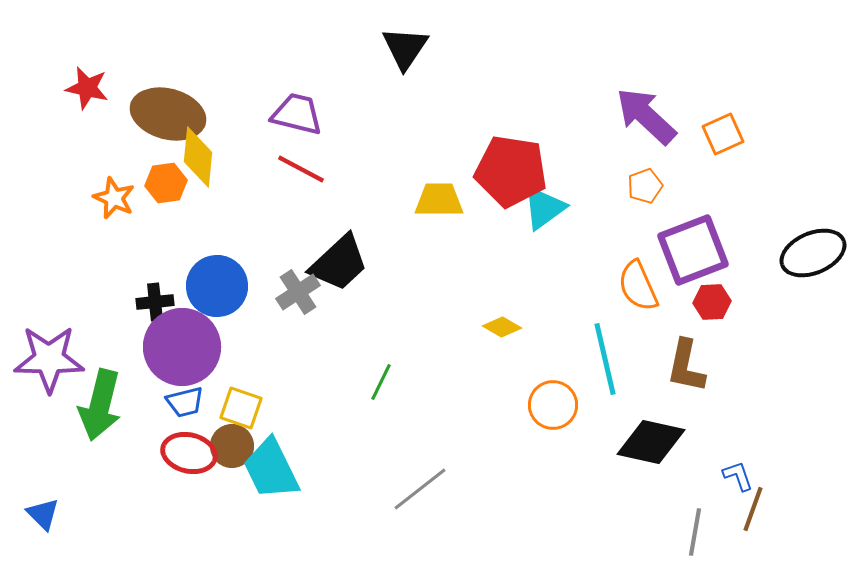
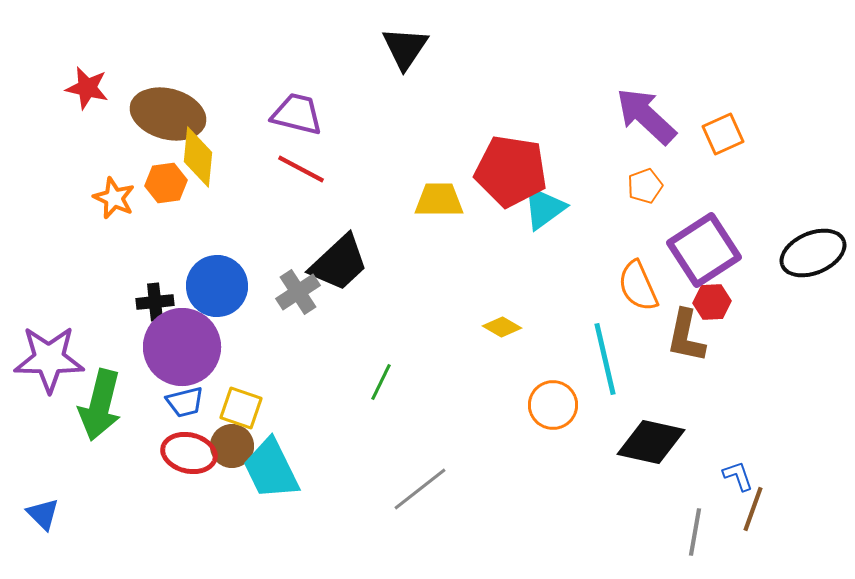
purple square at (693, 250): moved 11 px right; rotated 12 degrees counterclockwise
brown L-shape at (686, 366): moved 30 px up
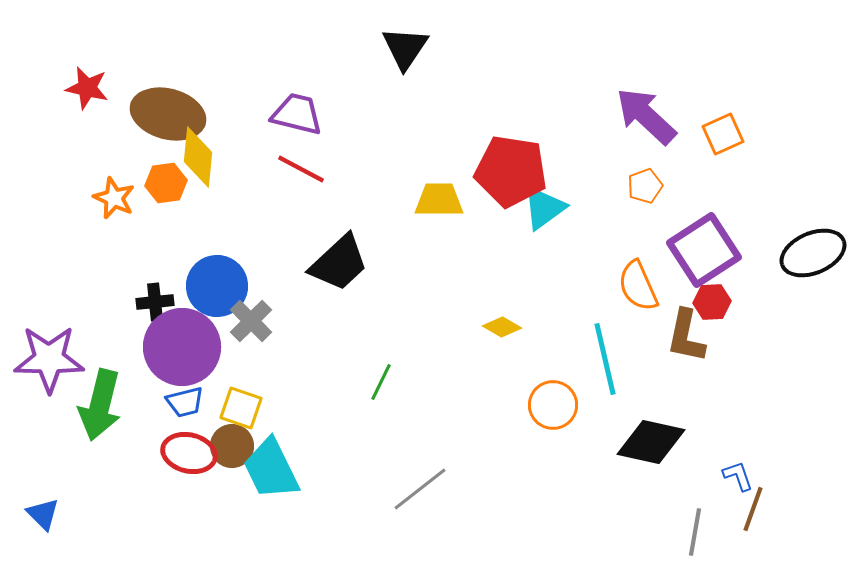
gray cross at (298, 292): moved 47 px left, 29 px down; rotated 12 degrees counterclockwise
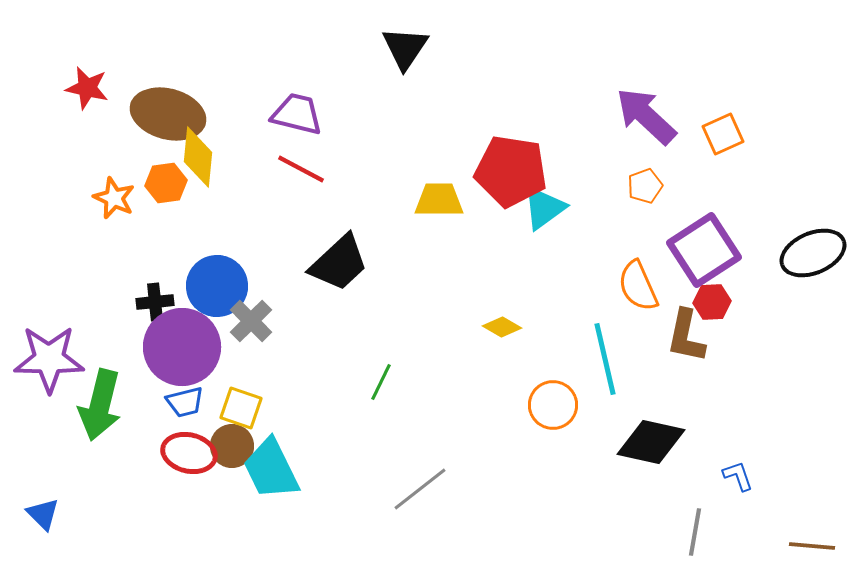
brown line at (753, 509): moved 59 px right, 37 px down; rotated 75 degrees clockwise
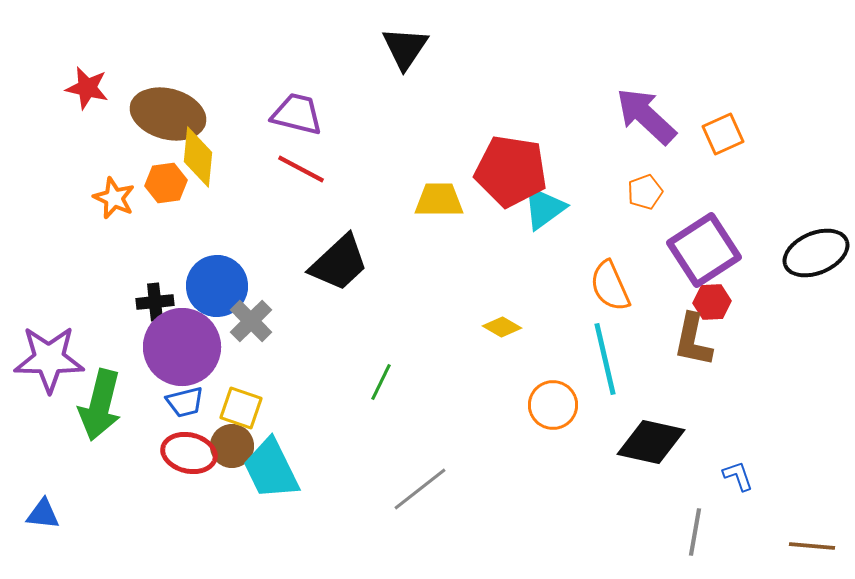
orange pentagon at (645, 186): moved 6 px down
black ellipse at (813, 253): moved 3 px right
orange semicircle at (638, 286): moved 28 px left
brown L-shape at (686, 336): moved 7 px right, 4 px down
blue triangle at (43, 514): rotated 39 degrees counterclockwise
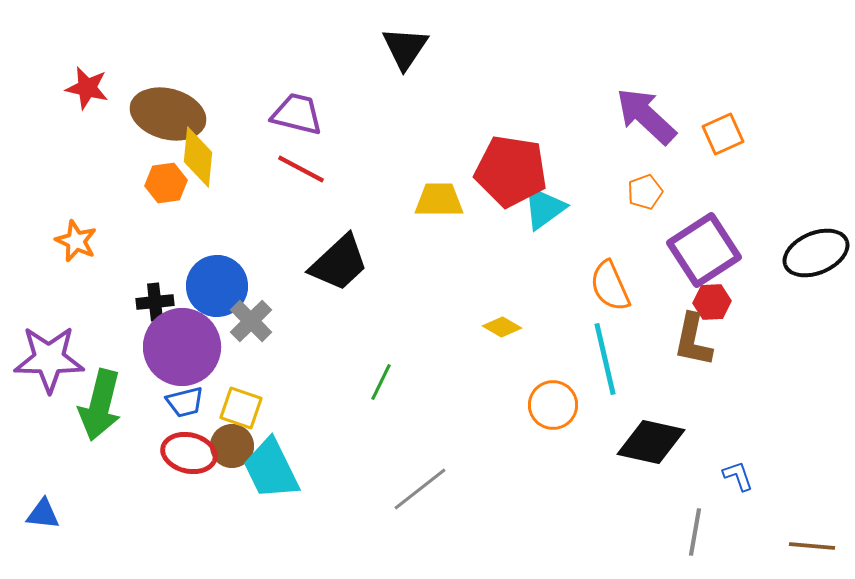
orange star at (114, 198): moved 38 px left, 43 px down
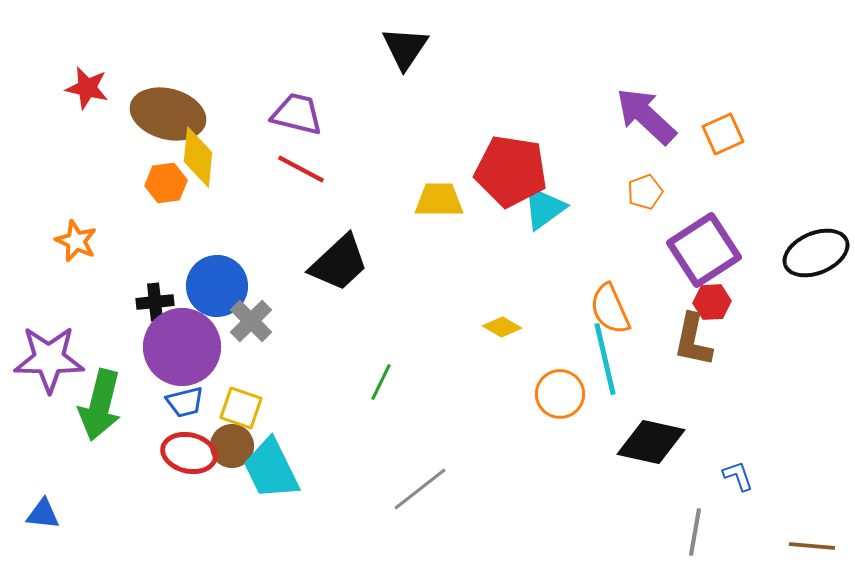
orange semicircle at (610, 286): moved 23 px down
orange circle at (553, 405): moved 7 px right, 11 px up
